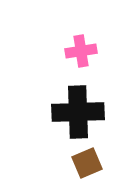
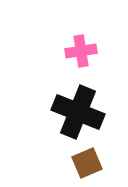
black cross: rotated 24 degrees clockwise
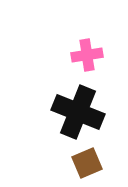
pink cross: moved 6 px right, 4 px down
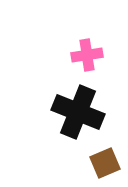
brown square: moved 18 px right
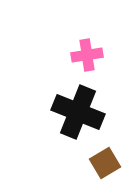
brown square: rotated 8 degrees counterclockwise
